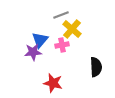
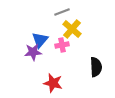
gray line: moved 1 px right, 3 px up
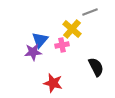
gray line: moved 28 px right
black semicircle: rotated 24 degrees counterclockwise
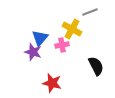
yellow cross: rotated 12 degrees counterclockwise
blue triangle: moved 2 px up
purple star: rotated 24 degrees clockwise
black semicircle: moved 1 px up
red star: moved 1 px left
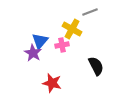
blue triangle: moved 3 px down
purple star: moved 1 px down; rotated 12 degrees clockwise
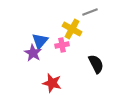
black semicircle: moved 2 px up
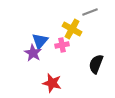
black semicircle: rotated 132 degrees counterclockwise
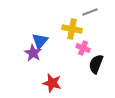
yellow cross: rotated 18 degrees counterclockwise
pink cross: moved 21 px right, 3 px down; rotated 32 degrees clockwise
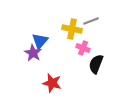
gray line: moved 1 px right, 9 px down
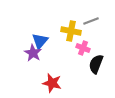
yellow cross: moved 1 px left, 2 px down
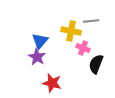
gray line: rotated 14 degrees clockwise
purple star: moved 4 px right, 4 px down
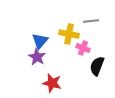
yellow cross: moved 2 px left, 3 px down
black semicircle: moved 1 px right, 2 px down
